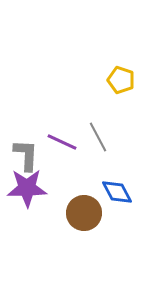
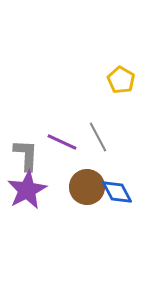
yellow pentagon: rotated 12 degrees clockwise
purple star: moved 2 px down; rotated 27 degrees counterclockwise
brown circle: moved 3 px right, 26 px up
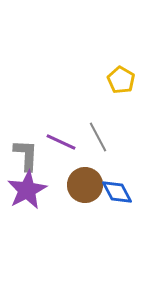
purple line: moved 1 px left
brown circle: moved 2 px left, 2 px up
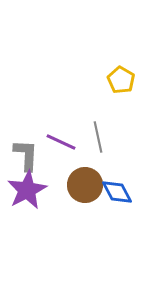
gray line: rotated 16 degrees clockwise
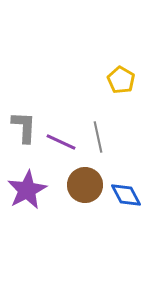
gray L-shape: moved 2 px left, 28 px up
blue diamond: moved 9 px right, 3 px down
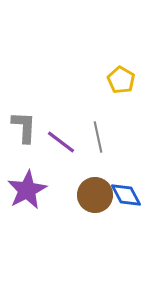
purple line: rotated 12 degrees clockwise
brown circle: moved 10 px right, 10 px down
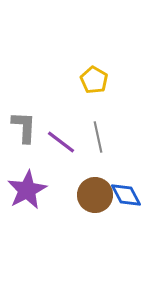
yellow pentagon: moved 27 px left
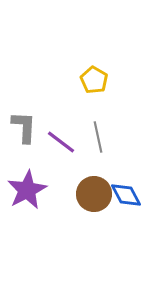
brown circle: moved 1 px left, 1 px up
